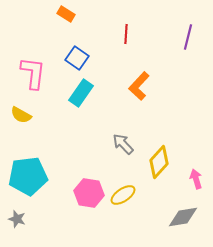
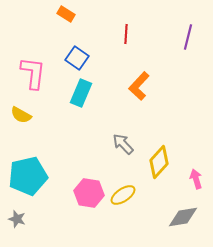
cyan rectangle: rotated 12 degrees counterclockwise
cyan pentagon: rotated 6 degrees counterclockwise
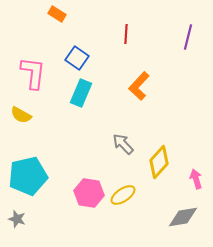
orange rectangle: moved 9 px left
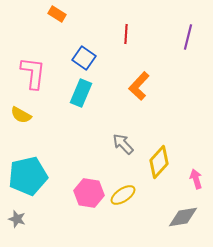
blue square: moved 7 px right
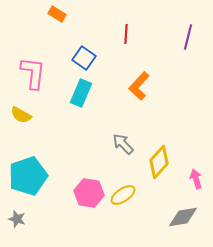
cyan pentagon: rotated 6 degrees counterclockwise
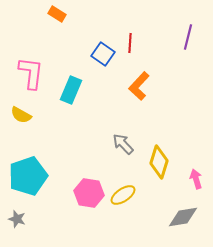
red line: moved 4 px right, 9 px down
blue square: moved 19 px right, 4 px up
pink L-shape: moved 2 px left
cyan rectangle: moved 10 px left, 3 px up
yellow diamond: rotated 24 degrees counterclockwise
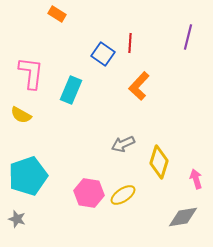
gray arrow: rotated 70 degrees counterclockwise
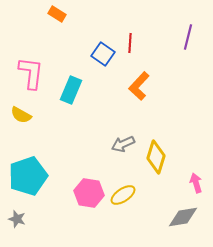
yellow diamond: moved 3 px left, 5 px up
pink arrow: moved 4 px down
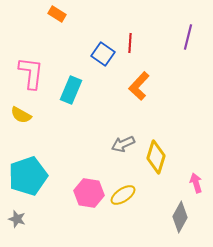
gray diamond: moved 3 px left; rotated 52 degrees counterclockwise
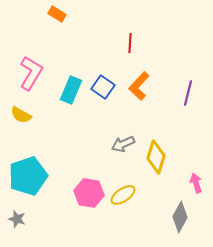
purple line: moved 56 px down
blue square: moved 33 px down
pink L-shape: rotated 24 degrees clockwise
